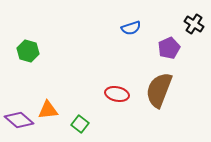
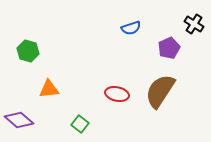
brown semicircle: moved 1 px right, 1 px down; rotated 12 degrees clockwise
orange triangle: moved 1 px right, 21 px up
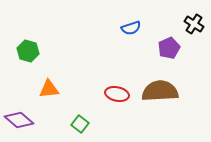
brown semicircle: rotated 54 degrees clockwise
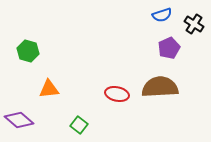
blue semicircle: moved 31 px right, 13 px up
brown semicircle: moved 4 px up
green square: moved 1 px left, 1 px down
